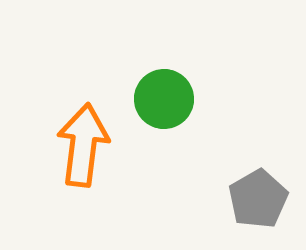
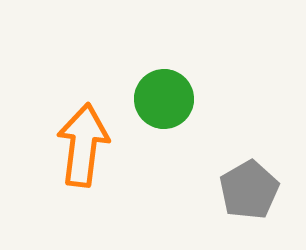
gray pentagon: moved 9 px left, 9 px up
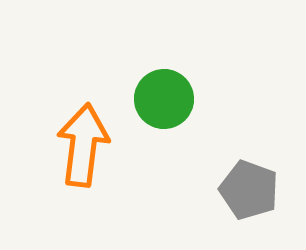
gray pentagon: rotated 22 degrees counterclockwise
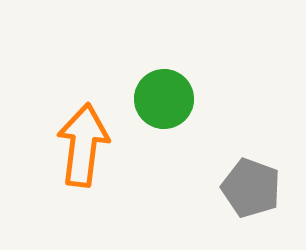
gray pentagon: moved 2 px right, 2 px up
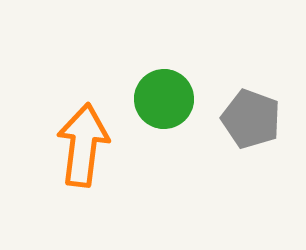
gray pentagon: moved 69 px up
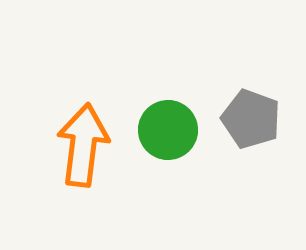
green circle: moved 4 px right, 31 px down
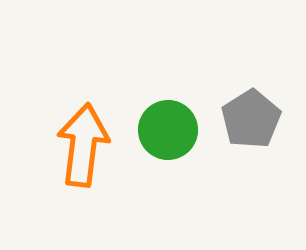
gray pentagon: rotated 20 degrees clockwise
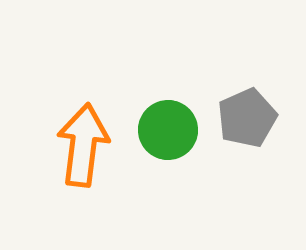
gray pentagon: moved 4 px left, 1 px up; rotated 8 degrees clockwise
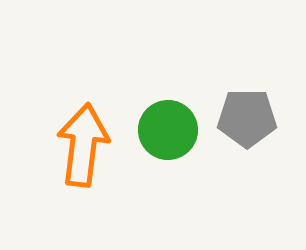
gray pentagon: rotated 24 degrees clockwise
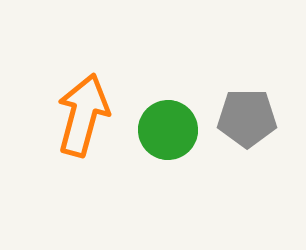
orange arrow: moved 30 px up; rotated 8 degrees clockwise
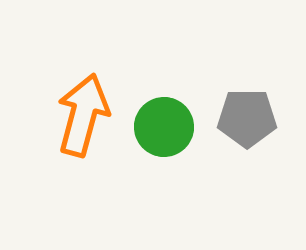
green circle: moved 4 px left, 3 px up
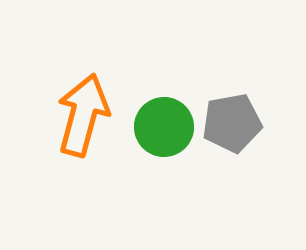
gray pentagon: moved 15 px left, 5 px down; rotated 10 degrees counterclockwise
